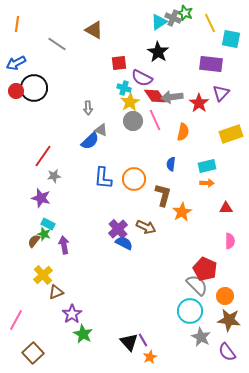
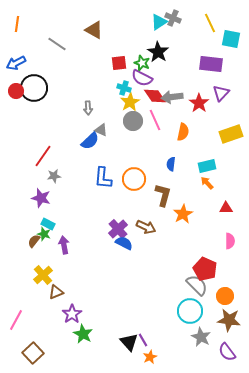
green star at (185, 13): moved 43 px left, 50 px down
orange arrow at (207, 183): rotated 136 degrees counterclockwise
orange star at (182, 212): moved 1 px right, 2 px down
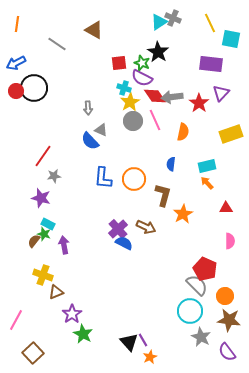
blue semicircle at (90, 141): rotated 90 degrees clockwise
yellow cross at (43, 275): rotated 30 degrees counterclockwise
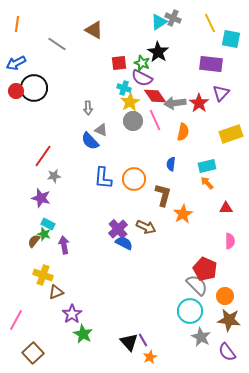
gray arrow at (172, 97): moved 3 px right, 6 px down
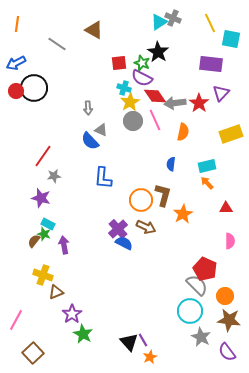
orange circle at (134, 179): moved 7 px right, 21 px down
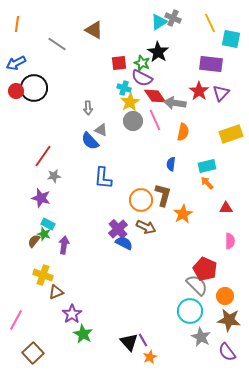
gray arrow at (175, 103): rotated 15 degrees clockwise
red star at (199, 103): moved 12 px up
purple arrow at (64, 245): rotated 18 degrees clockwise
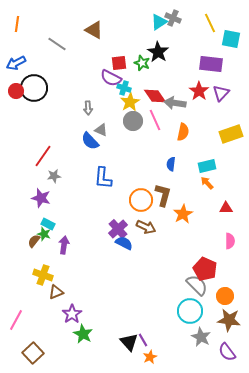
purple semicircle at (142, 78): moved 31 px left
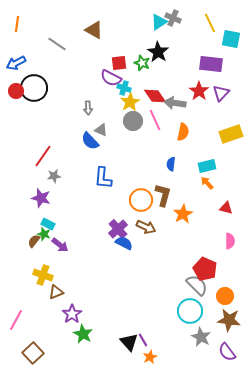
red triangle at (226, 208): rotated 16 degrees clockwise
purple arrow at (64, 245): moved 4 px left; rotated 120 degrees clockwise
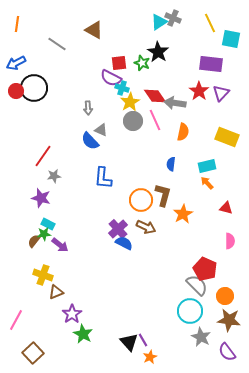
cyan cross at (124, 88): moved 2 px left
yellow rectangle at (231, 134): moved 4 px left, 3 px down; rotated 40 degrees clockwise
green star at (44, 234): rotated 24 degrees counterclockwise
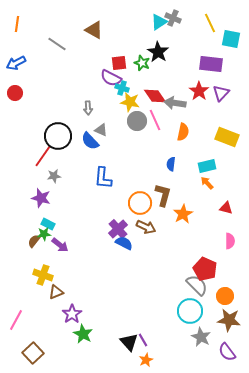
black circle at (34, 88): moved 24 px right, 48 px down
red circle at (16, 91): moved 1 px left, 2 px down
yellow star at (130, 102): rotated 30 degrees counterclockwise
gray circle at (133, 121): moved 4 px right
orange circle at (141, 200): moved 1 px left, 3 px down
orange star at (150, 357): moved 4 px left, 3 px down
